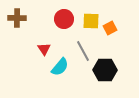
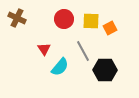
brown cross: rotated 24 degrees clockwise
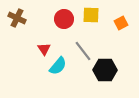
yellow square: moved 6 px up
orange square: moved 11 px right, 5 px up
gray line: rotated 10 degrees counterclockwise
cyan semicircle: moved 2 px left, 1 px up
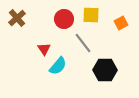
brown cross: rotated 24 degrees clockwise
gray line: moved 8 px up
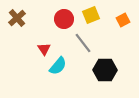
yellow square: rotated 24 degrees counterclockwise
orange square: moved 2 px right, 3 px up
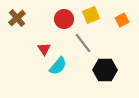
orange square: moved 1 px left
